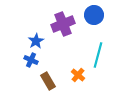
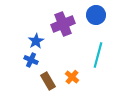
blue circle: moved 2 px right
orange cross: moved 6 px left, 2 px down
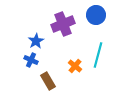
orange cross: moved 3 px right, 11 px up
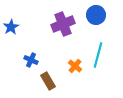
blue star: moved 25 px left, 14 px up
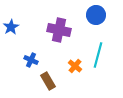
purple cross: moved 4 px left, 6 px down; rotated 35 degrees clockwise
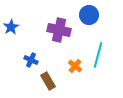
blue circle: moved 7 px left
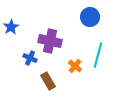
blue circle: moved 1 px right, 2 px down
purple cross: moved 9 px left, 11 px down
blue cross: moved 1 px left, 2 px up
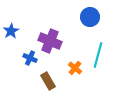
blue star: moved 4 px down
purple cross: rotated 10 degrees clockwise
orange cross: moved 2 px down
